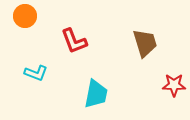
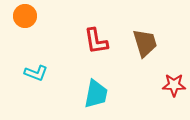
red L-shape: moved 22 px right; rotated 12 degrees clockwise
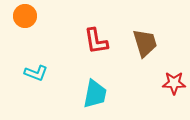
red star: moved 2 px up
cyan trapezoid: moved 1 px left
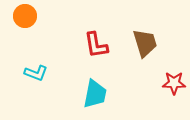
red L-shape: moved 4 px down
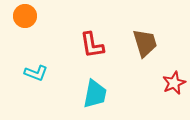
red L-shape: moved 4 px left
red star: rotated 25 degrees counterclockwise
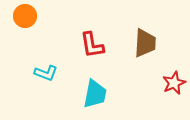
brown trapezoid: rotated 20 degrees clockwise
cyan L-shape: moved 10 px right
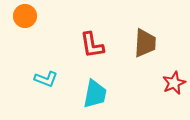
cyan L-shape: moved 6 px down
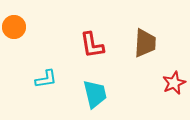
orange circle: moved 11 px left, 11 px down
cyan L-shape: rotated 30 degrees counterclockwise
cyan trapezoid: rotated 24 degrees counterclockwise
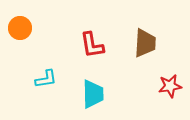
orange circle: moved 6 px right, 1 px down
red star: moved 4 px left, 3 px down; rotated 15 degrees clockwise
cyan trapezoid: moved 2 px left; rotated 12 degrees clockwise
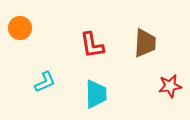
cyan L-shape: moved 1 px left, 3 px down; rotated 15 degrees counterclockwise
cyan trapezoid: moved 3 px right
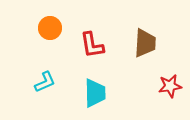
orange circle: moved 30 px right
cyan trapezoid: moved 1 px left, 1 px up
